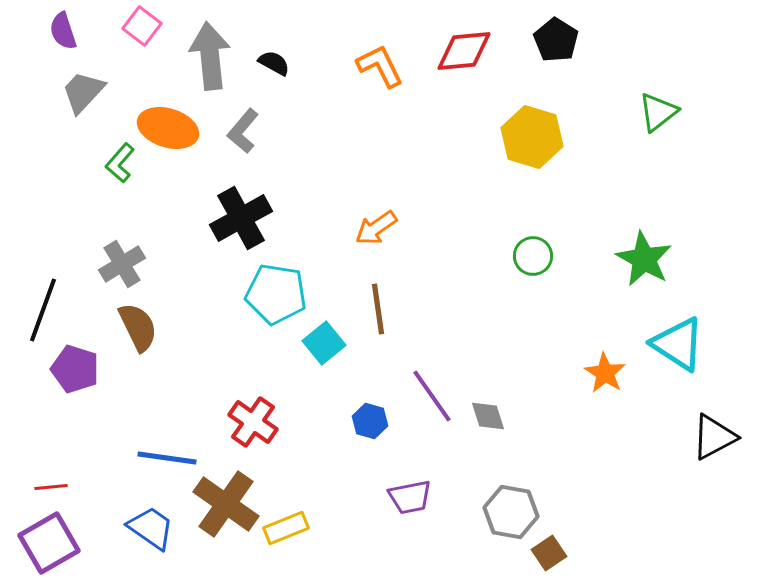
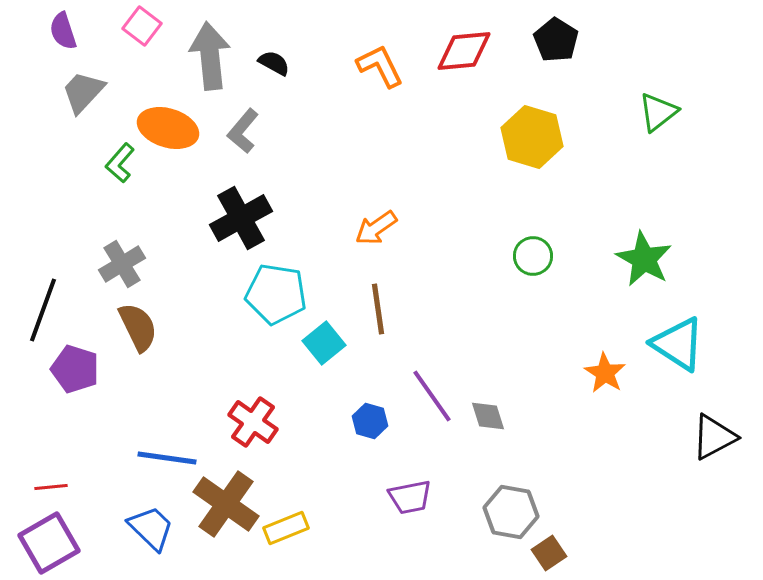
blue trapezoid: rotated 9 degrees clockwise
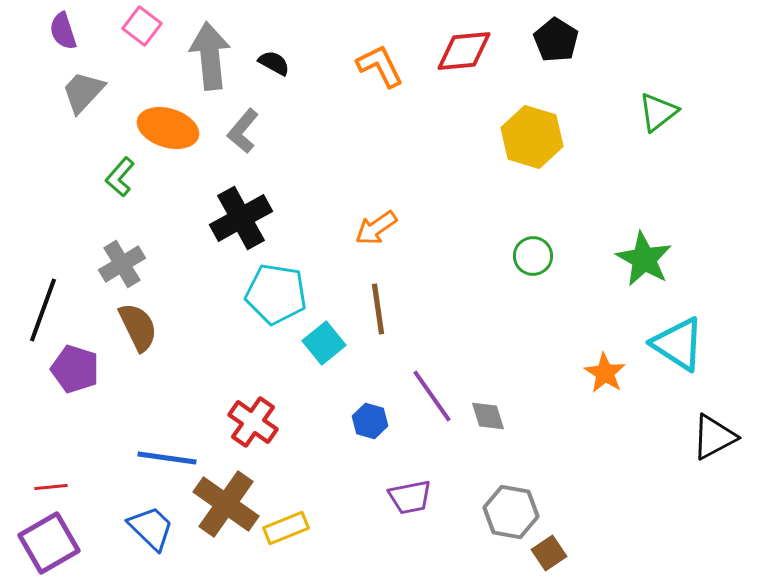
green L-shape: moved 14 px down
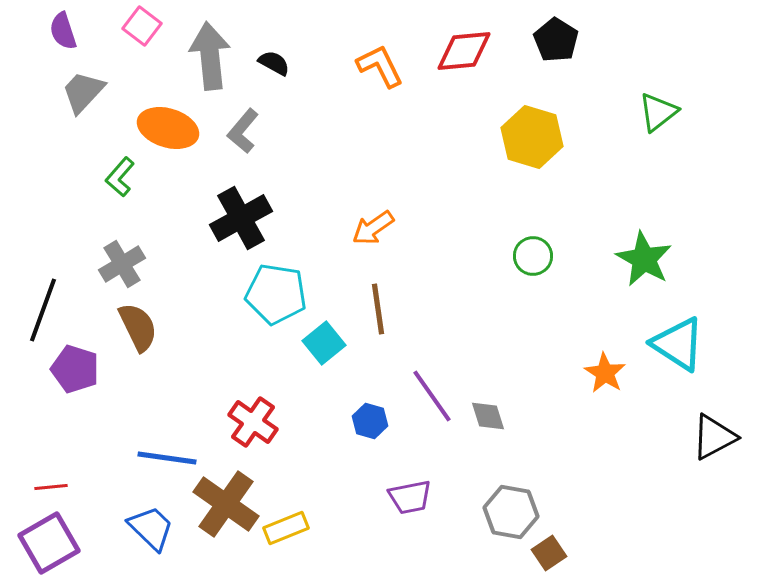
orange arrow: moved 3 px left
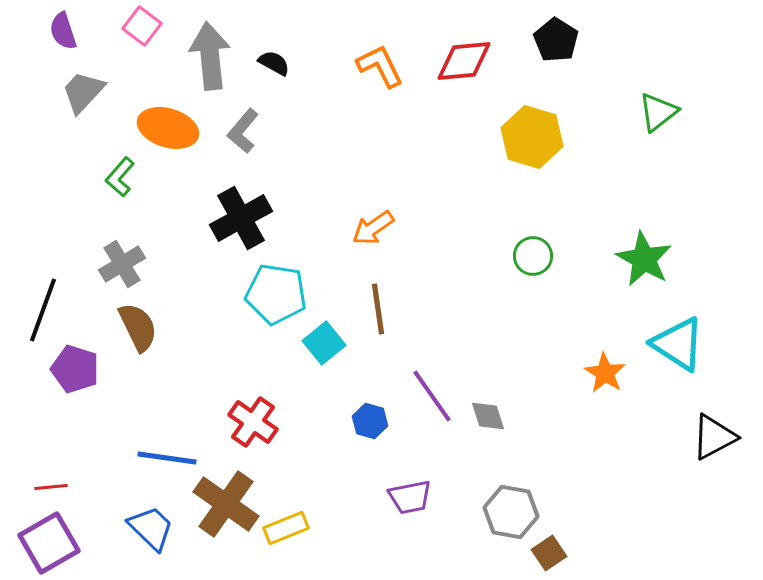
red diamond: moved 10 px down
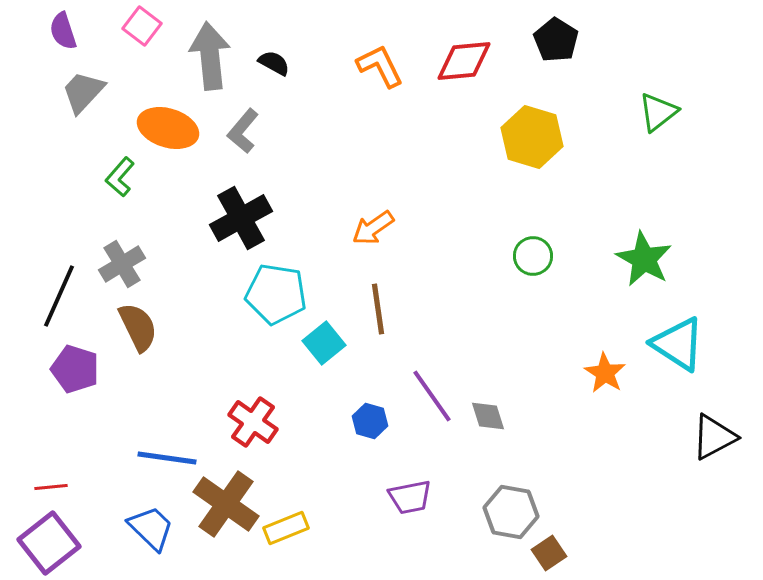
black line: moved 16 px right, 14 px up; rotated 4 degrees clockwise
purple square: rotated 8 degrees counterclockwise
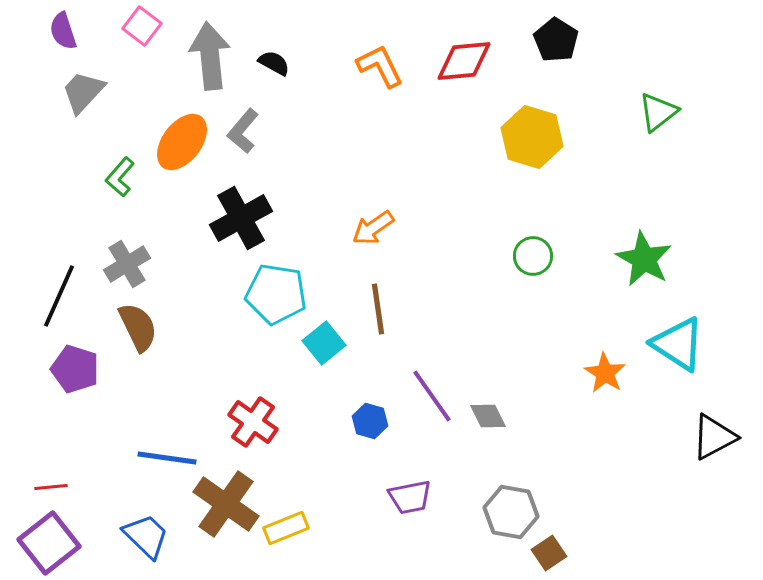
orange ellipse: moved 14 px right, 14 px down; rotated 70 degrees counterclockwise
gray cross: moved 5 px right
gray diamond: rotated 9 degrees counterclockwise
blue trapezoid: moved 5 px left, 8 px down
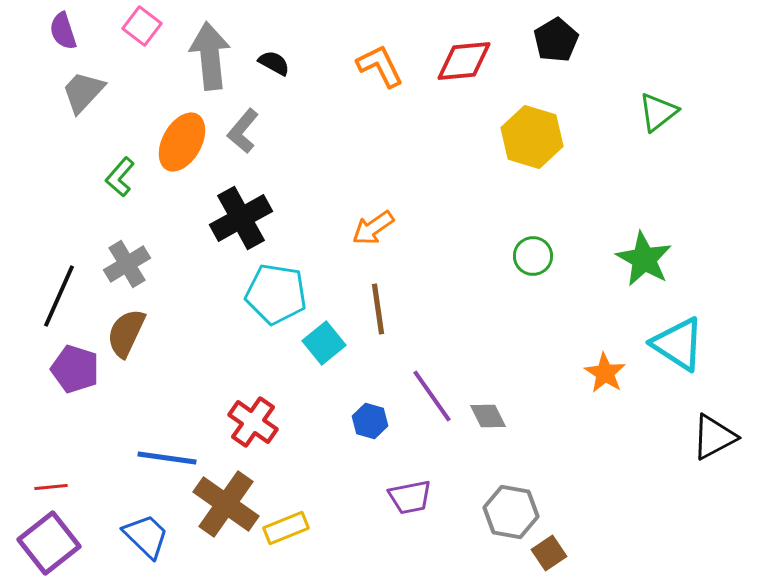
black pentagon: rotated 9 degrees clockwise
orange ellipse: rotated 8 degrees counterclockwise
brown semicircle: moved 12 px left, 6 px down; rotated 129 degrees counterclockwise
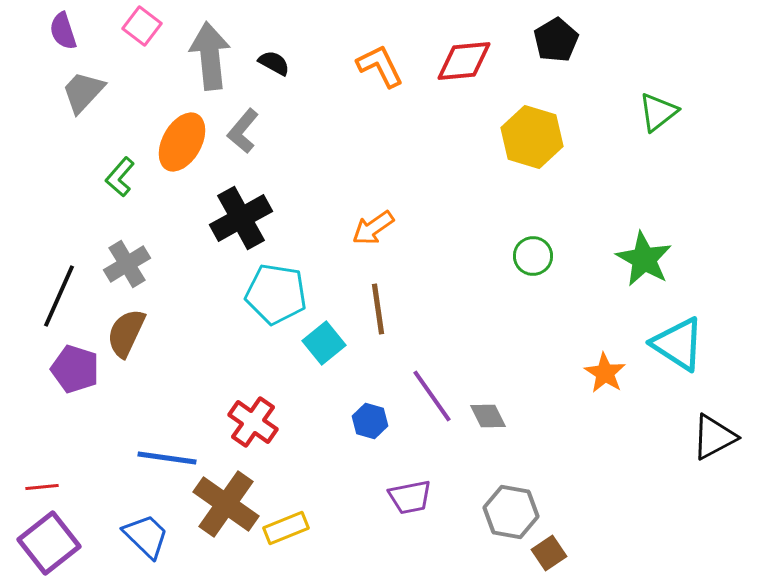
red line: moved 9 px left
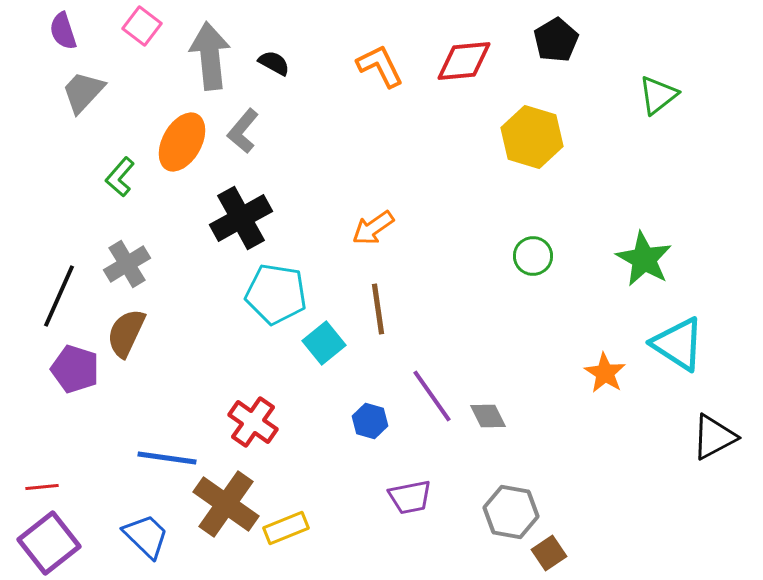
green triangle: moved 17 px up
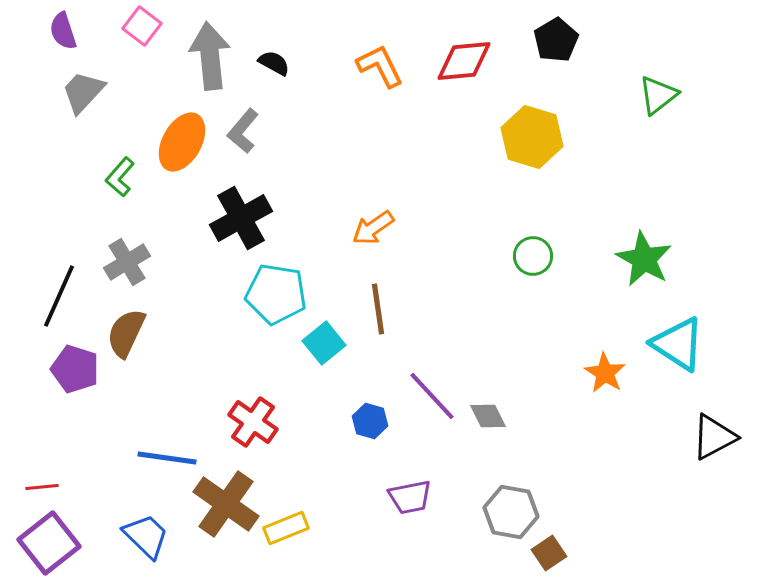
gray cross: moved 2 px up
purple line: rotated 8 degrees counterclockwise
